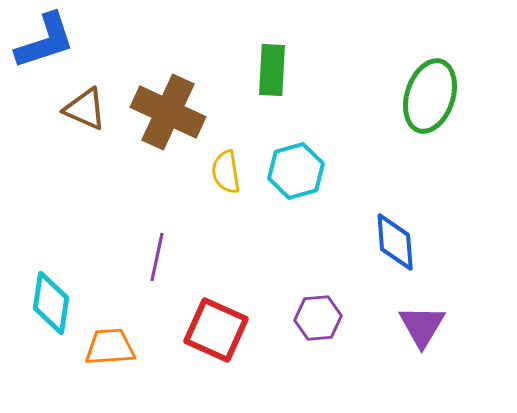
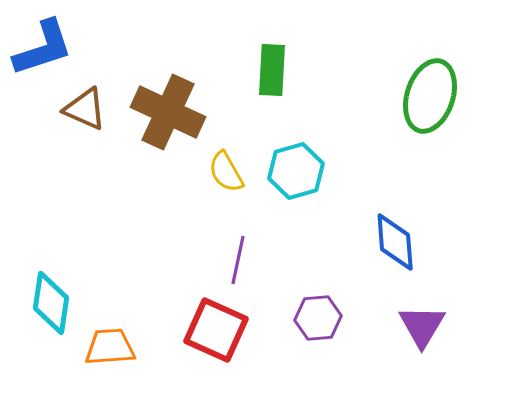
blue L-shape: moved 2 px left, 7 px down
yellow semicircle: rotated 21 degrees counterclockwise
purple line: moved 81 px right, 3 px down
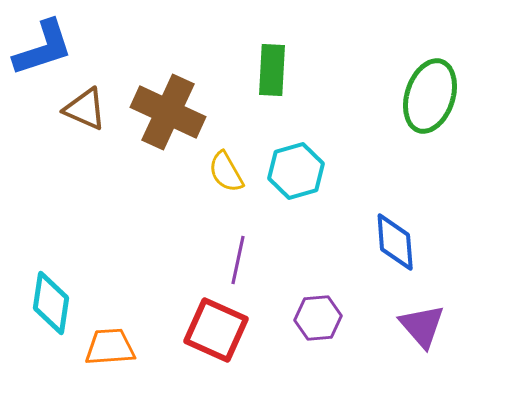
purple triangle: rotated 12 degrees counterclockwise
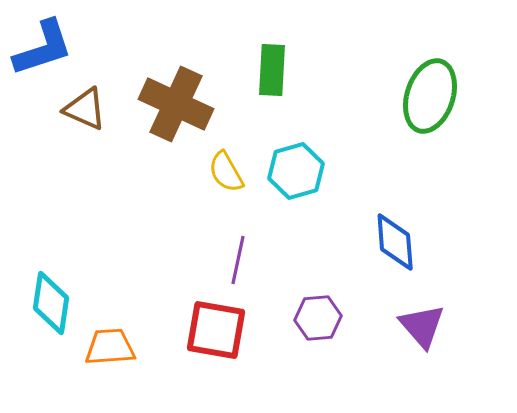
brown cross: moved 8 px right, 8 px up
red square: rotated 14 degrees counterclockwise
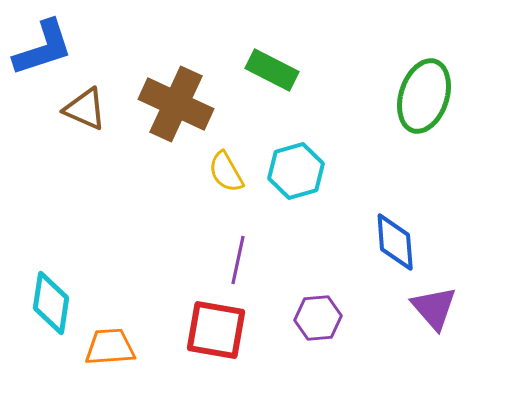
green rectangle: rotated 66 degrees counterclockwise
green ellipse: moved 6 px left
purple triangle: moved 12 px right, 18 px up
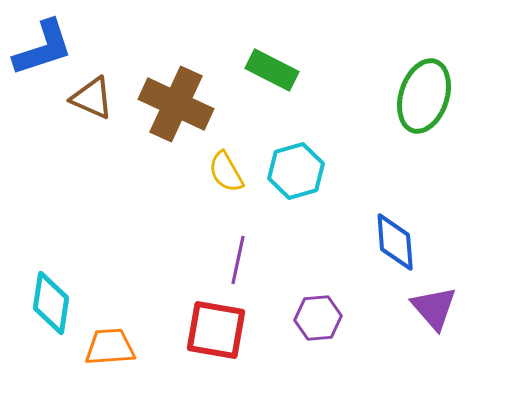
brown triangle: moved 7 px right, 11 px up
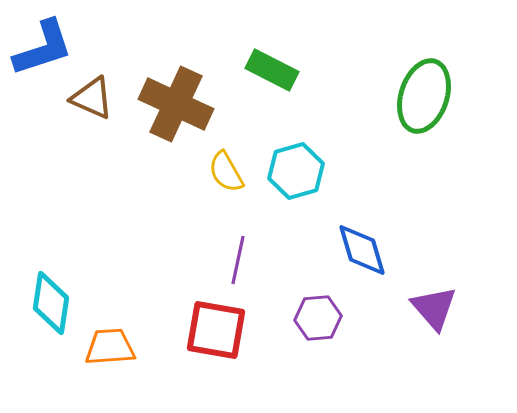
blue diamond: moved 33 px left, 8 px down; rotated 12 degrees counterclockwise
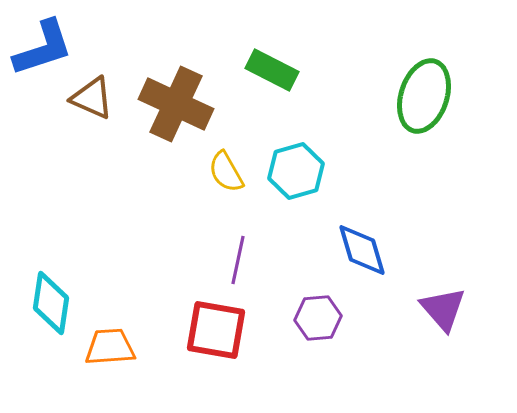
purple triangle: moved 9 px right, 1 px down
